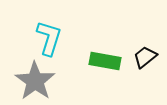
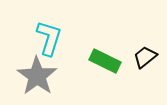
green rectangle: rotated 16 degrees clockwise
gray star: moved 2 px right, 5 px up
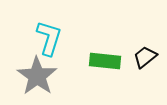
green rectangle: rotated 20 degrees counterclockwise
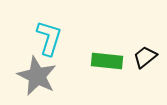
green rectangle: moved 2 px right
gray star: rotated 9 degrees counterclockwise
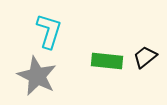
cyan L-shape: moved 7 px up
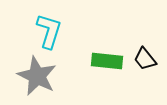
black trapezoid: moved 2 px down; rotated 90 degrees counterclockwise
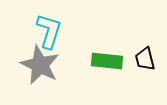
black trapezoid: rotated 25 degrees clockwise
gray star: moved 3 px right, 11 px up
